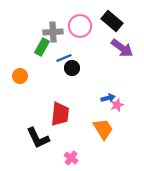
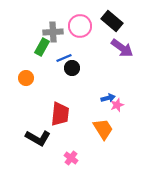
orange circle: moved 6 px right, 2 px down
black L-shape: rotated 35 degrees counterclockwise
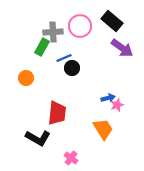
red trapezoid: moved 3 px left, 1 px up
